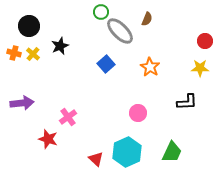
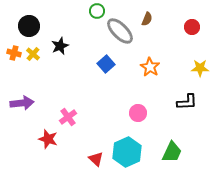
green circle: moved 4 px left, 1 px up
red circle: moved 13 px left, 14 px up
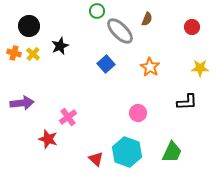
cyan hexagon: rotated 16 degrees counterclockwise
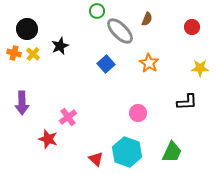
black circle: moved 2 px left, 3 px down
orange star: moved 1 px left, 4 px up
purple arrow: rotated 95 degrees clockwise
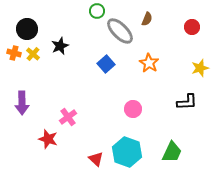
yellow star: rotated 18 degrees counterclockwise
pink circle: moved 5 px left, 4 px up
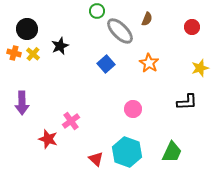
pink cross: moved 3 px right, 4 px down
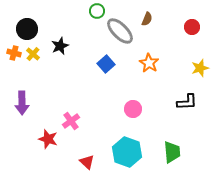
green trapezoid: rotated 30 degrees counterclockwise
red triangle: moved 9 px left, 3 px down
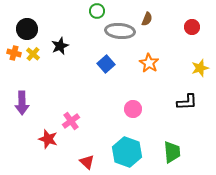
gray ellipse: rotated 40 degrees counterclockwise
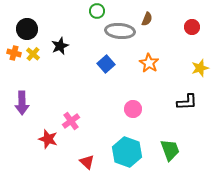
green trapezoid: moved 2 px left, 2 px up; rotated 15 degrees counterclockwise
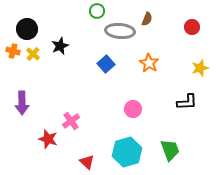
orange cross: moved 1 px left, 2 px up
cyan hexagon: rotated 24 degrees clockwise
